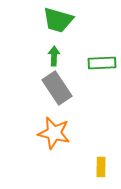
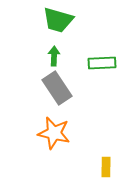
yellow rectangle: moved 5 px right
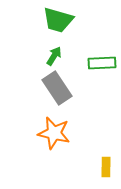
green arrow: rotated 30 degrees clockwise
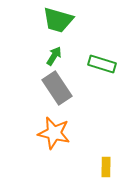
green rectangle: moved 1 px down; rotated 20 degrees clockwise
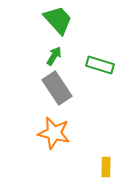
green trapezoid: rotated 148 degrees counterclockwise
green rectangle: moved 2 px left, 1 px down
